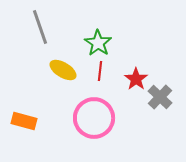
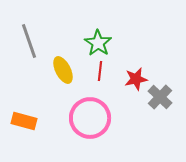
gray line: moved 11 px left, 14 px down
yellow ellipse: rotated 32 degrees clockwise
red star: rotated 25 degrees clockwise
pink circle: moved 4 px left
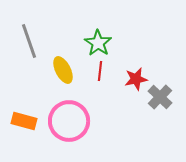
pink circle: moved 21 px left, 3 px down
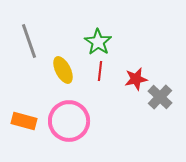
green star: moved 1 px up
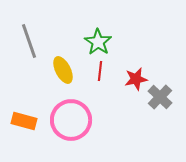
pink circle: moved 2 px right, 1 px up
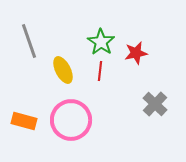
green star: moved 3 px right
red star: moved 26 px up
gray cross: moved 5 px left, 7 px down
